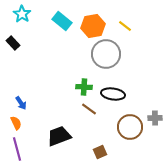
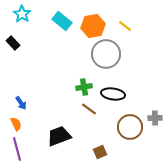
green cross: rotated 14 degrees counterclockwise
orange semicircle: moved 1 px down
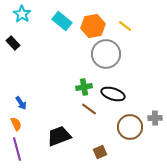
black ellipse: rotated 10 degrees clockwise
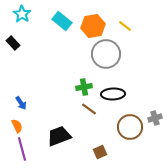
black ellipse: rotated 20 degrees counterclockwise
gray cross: rotated 16 degrees counterclockwise
orange semicircle: moved 1 px right, 2 px down
purple line: moved 5 px right
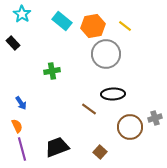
green cross: moved 32 px left, 16 px up
black trapezoid: moved 2 px left, 11 px down
brown square: rotated 24 degrees counterclockwise
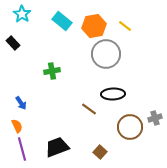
orange hexagon: moved 1 px right
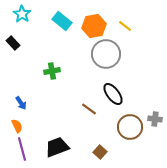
black ellipse: rotated 55 degrees clockwise
gray cross: moved 1 px down; rotated 24 degrees clockwise
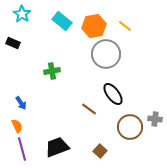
black rectangle: rotated 24 degrees counterclockwise
brown square: moved 1 px up
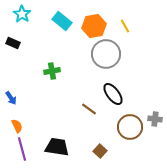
yellow line: rotated 24 degrees clockwise
blue arrow: moved 10 px left, 5 px up
black trapezoid: rotated 30 degrees clockwise
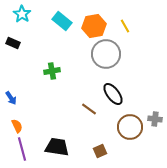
brown square: rotated 24 degrees clockwise
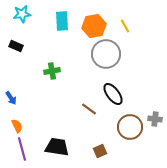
cyan star: rotated 30 degrees clockwise
cyan rectangle: rotated 48 degrees clockwise
black rectangle: moved 3 px right, 3 px down
